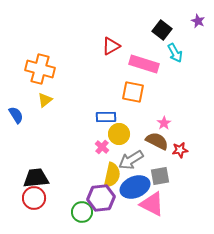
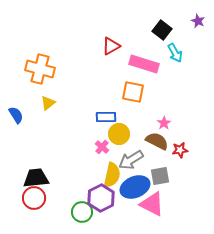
yellow triangle: moved 3 px right, 3 px down
purple hexagon: rotated 20 degrees counterclockwise
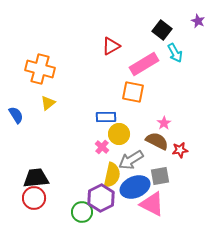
pink rectangle: rotated 48 degrees counterclockwise
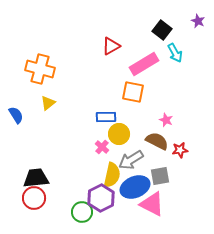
pink star: moved 2 px right, 3 px up; rotated 16 degrees counterclockwise
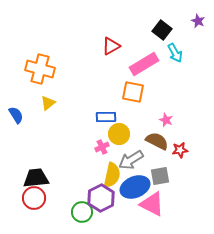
pink cross: rotated 24 degrees clockwise
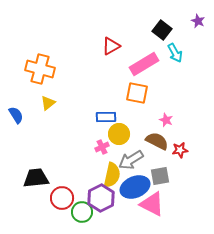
orange square: moved 4 px right, 1 px down
red circle: moved 28 px right
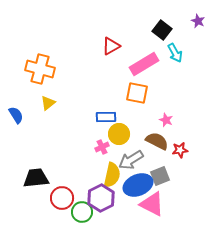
gray square: rotated 12 degrees counterclockwise
blue ellipse: moved 3 px right, 2 px up
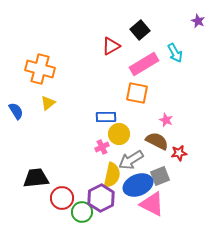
black square: moved 22 px left; rotated 12 degrees clockwise
blue semicircle: moved 4 px up
red star: moved 1 px left, 3 px down
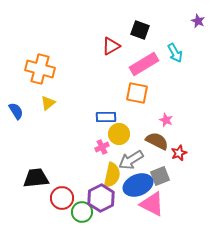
black square: rotated 30 degrees counterclockwise
red star: rotated 14 degrees counterclockwise
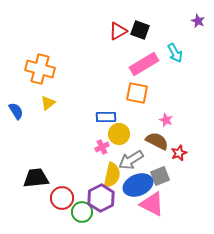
red triangle: moved 7 px right, 15 px up
